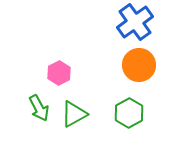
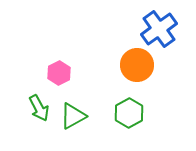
blue cross: moved 24 px right, 7 px down
orange circle: moved 2 px left
green triangle: moved 1 px left, 2 px down
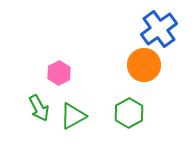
orange circle: moved 7 px right
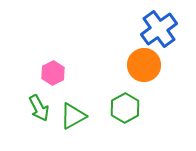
pink hexagon: moved 6 px left
green hexagon: moved 4 px left, 5 px up
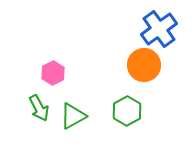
green hexagon: moved 2 px right, 3 px down
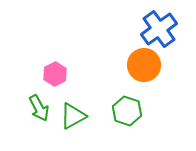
pink hexagon: moved 2 px right, 1 px down
green hexagon: rotated 12 degrees counterclockwise
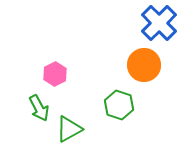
blue cross: moved 6 px up; rotated 9 degrees counterclockwise
green hexagon: moved 8 px left, 6 px up
green triangle: moved 4 px left, 13 px down
